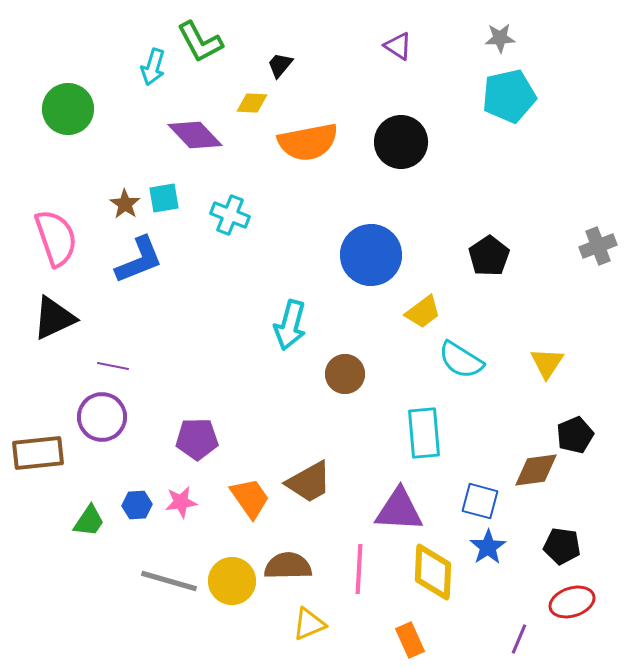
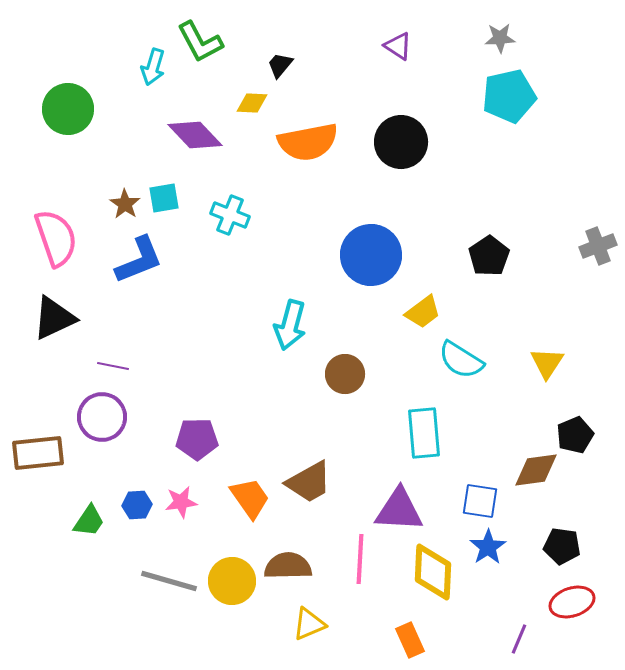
blue square at (480, 501): rotated 6 degrees counterclockwise
pink line at (359, 569): moved 1 px right, 10 px up
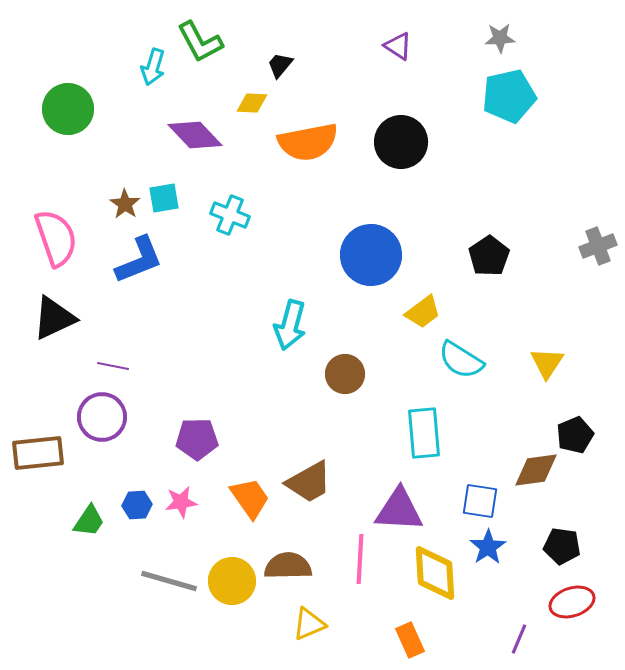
yellow diamond at (433, 572): moved 2 px right, 1 px down; rotated 6 degrees counterclockwise
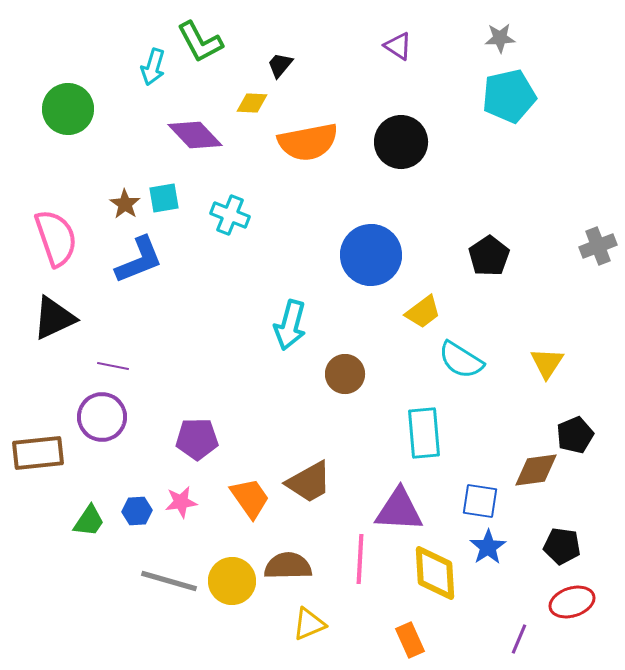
blue hexagon at (137, 505): moved 6 px down
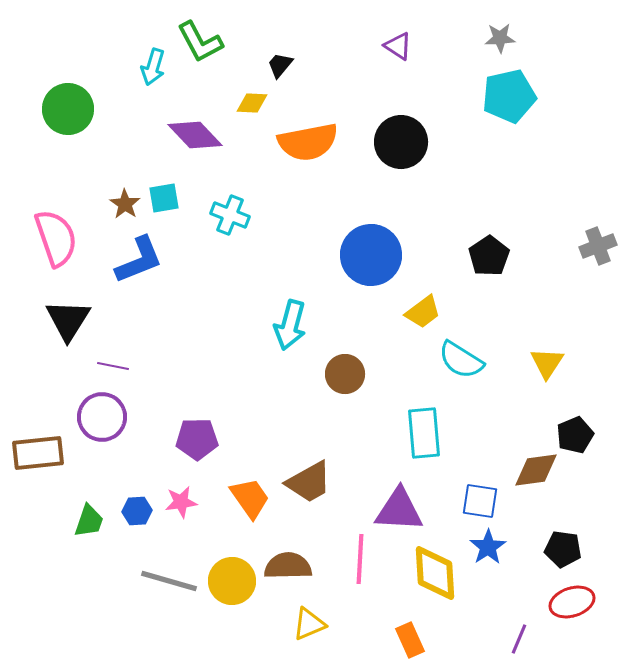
black triangle at (54, 318): moved 14 px right, 2 px down; rotated 33 degrees counterclockwise
green trapezoid at (89, 521): rotated 15 degrees counterclockwise
black pentagon at (562, 546): moved 1 px right, 3 px down
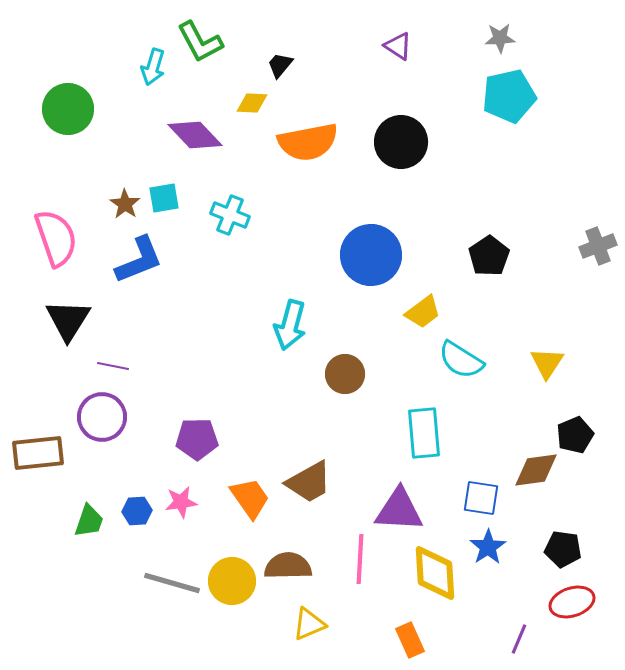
blue square at (480, 501): moved 1 px right, 3 px up
gray line at (169, 581): moved 3 px right, 2 px down
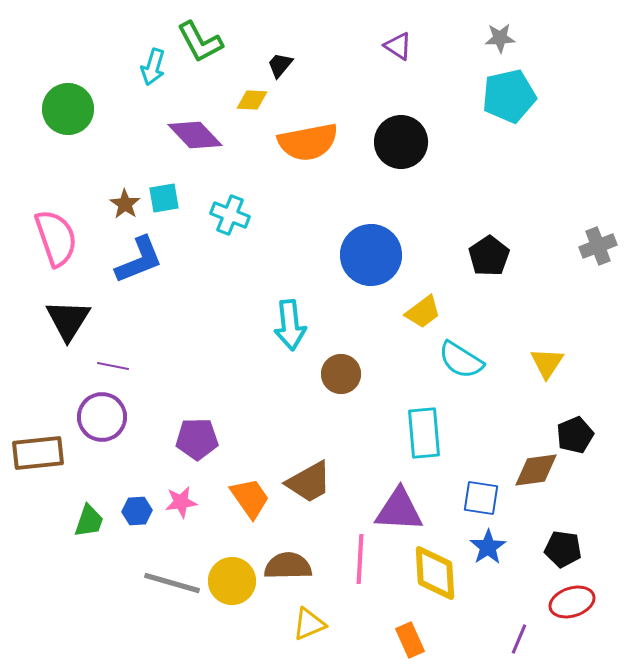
yellow diamond at (252, 103): moved 3 px up
cyan arrow at (290, 325): rotated 21 degrees counterclockwise
brown circle at (345, 374): moved 4 px left
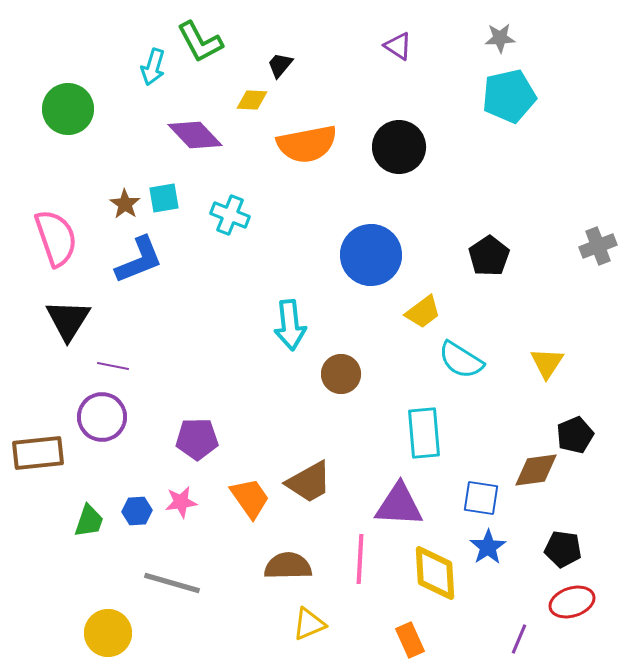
orange semicircle at (308, 142): moved 1 px left, 2 px down
black circle at (401, 142): moved 2 px left, 5 px down
purple triangle at (399, 510): moved 5 px up
yellow circle at (232, 581): moved 124 px left, 52 px down
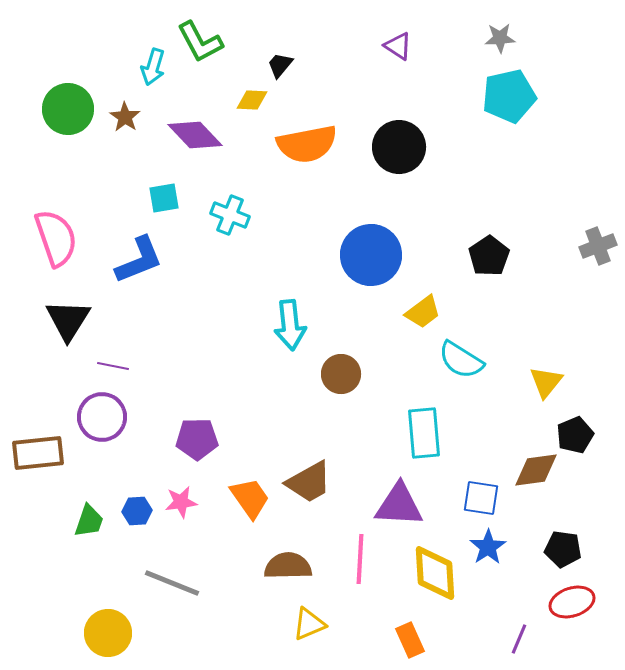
brown star at (125, 204): moved 87 px up
yellow triangle at (547, 363): moved 1 px left, 19 px down; rotated 6 degrees clockwise
gray line at (172, 583): rotated 6 degrees clockwise
